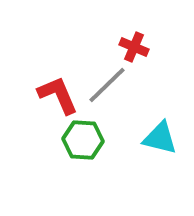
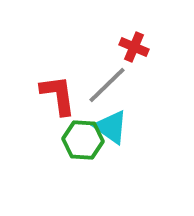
red L-shape: rotated 15 degrees clockwise
cyan triangle: moved 49 px left, 11 px up; rotated 21 degrees clockwise
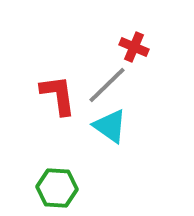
cyan triangle: moved 1 px left, 1 px up
green hexagon: moved 26 px left, 48 px down
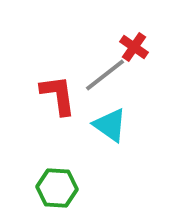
red cross: rotated 12 degrees clockwise
gray line: moved 2 px left, 10 px up; rotated 6 degrees clockwise
cyan triangle: moved 1 px up
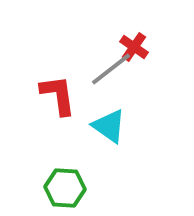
gray line: moved 6 px right, 6 px up
cyan triangle: moved 1 px left, 1 px down
green hexagon: moved 8 px right
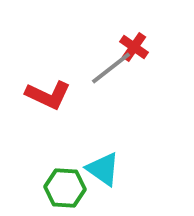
gray line: moved 1 px up
red L-shape: moved 10 px left; rotated 123 degrees clockwise
cyan triangle: moved 6 px left, 43 px down
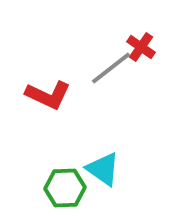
red cross: moved 7 px right
green hexagon: rotated 6 degrees counterclockwise
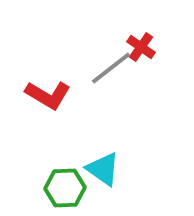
red L-shape: rotated 6 degrees clockwise
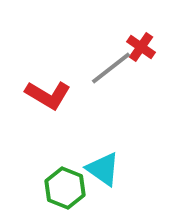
green hexagon: rotated 24 degrees clockwise
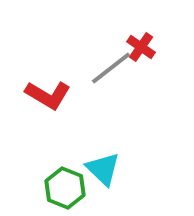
cyan triangle: rotated 9 degrees clockwise
